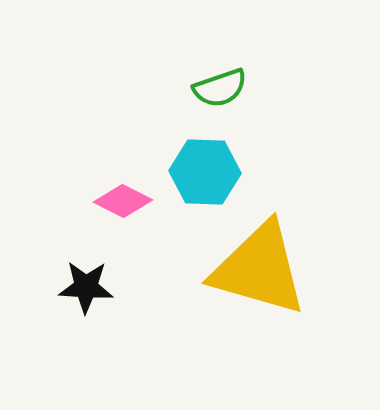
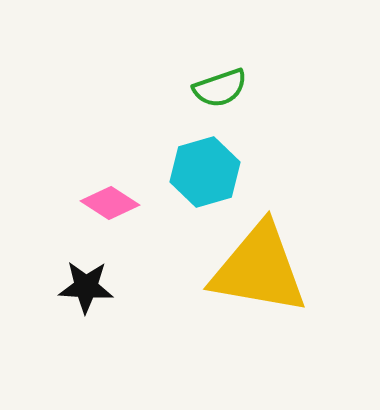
cyan hexagon: rotated 18 degrees counterclockwise
pink diamond: moved 13 px left, 2 px down; rotated 6 degrees clockwise
yellow triangle: rotated 6 degrees counterclockwise
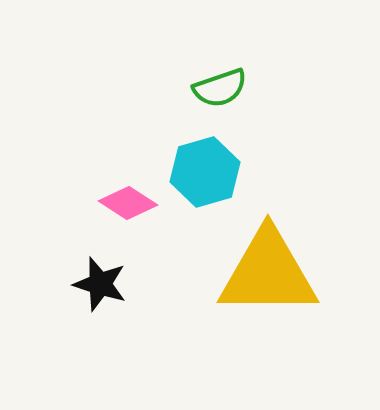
pink diamond: moved 18 px right
yellow triangle: moved 9 px right, 4 px down; rotated 10 degrees counterclockwise
black star: moved 14 px right, 3 px up; rotated 14 degrees clockwise
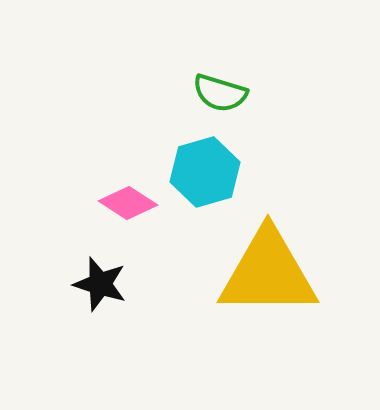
green semicircle: moved 5 px down; rotated 36 degrees clockwise
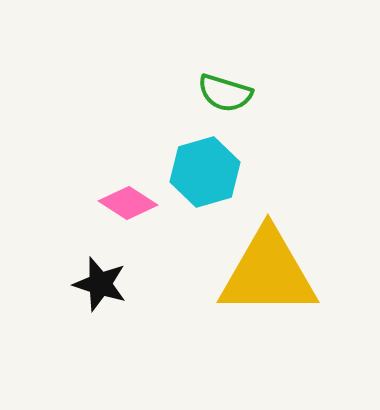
green semicircle: moved 5 px right
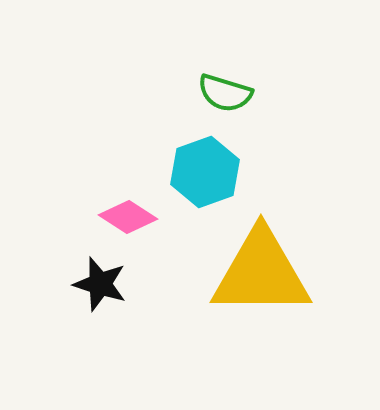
cyan hexagon: rotated 4 degrees counterclockwise
pink diamond: moved 14 px down
yellow triangle: moved 7 px left
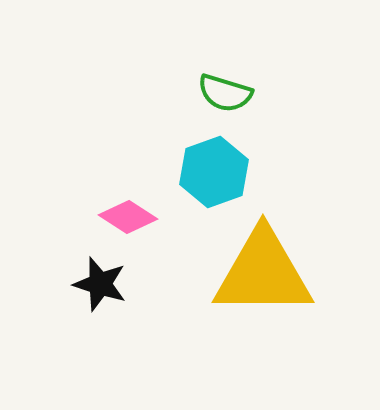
cyan hexagon: moved 9 px right
yellow triangle: moved 2 px right
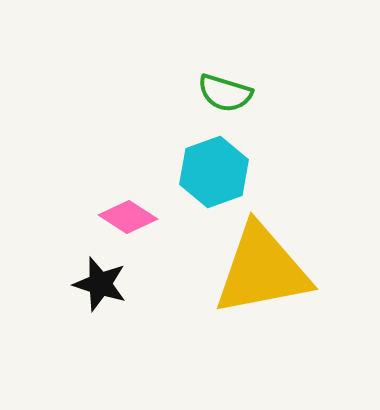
yellow triangle: moved 1 px left, 3 px up; rotated 11 degrees counterclockwise
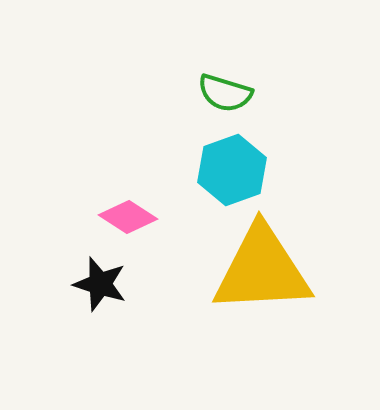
cyan hexagon: moved 18 px right, 2 px up
yellow triangle: rotated 8 degrees clockwise
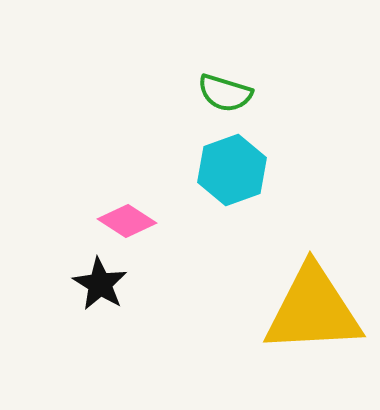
pink diamond: moved 1 px left, 4 px down
yellow triangle: moved 51 px right, 40 px down
black star: rotated 14 degrees clockwise
